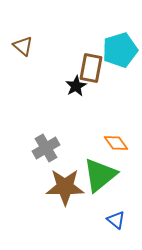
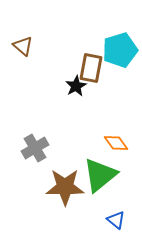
gray cross: moved 11 px left
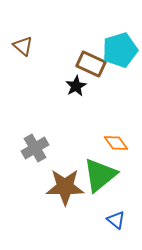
brown rectangle: moved 4 px up; rotated 76 degrees counterclockwise
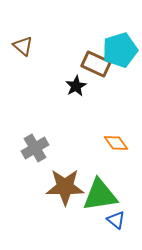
brown rectangle: moved 5 px right
green triangle: moved 20 px down; rotated 30 degrees clockwise
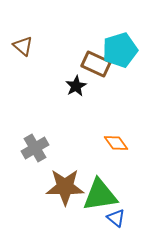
blue triangle: moved 2 px up
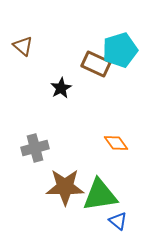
black star: moved 15 px left, 2 px down
gray cross: rotated 16 degrees clockwise
blue triangle: moved 2 px right, 3 px down
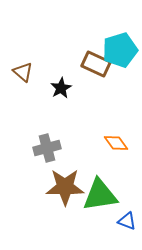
brown triangle: moved 26 px down
gray cross: moved 12 px right
blue triangle: moved 9 px right; rotated 18 degrees counterclockwise
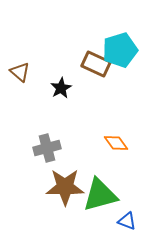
brown triangle: moved 3 px left
green triangle: rotated 6 degrees counterclockwise
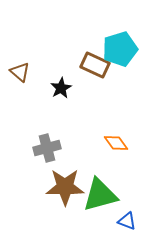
cyan pentagon: moved 1 px up
brown rectangle: moved 1 px left, 1 px down
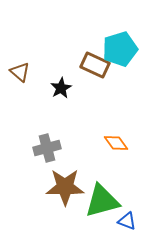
green triangle: moved 2 px right, 6 px down
